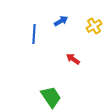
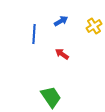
red arrow: moved 11 px left, 5 px up
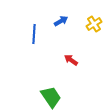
yellow cross: moved 2 px up
red arrow: moved 9 px right, 6 px down
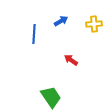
yellow cross: rotated 28 degrees clockwise
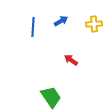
blue line: moved 1 px left, 7 px up
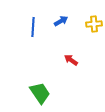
green trapezoid: moved 11 px left, 4 px up
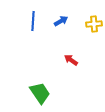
blue line: moved 6 px up
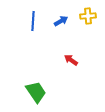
yellow cross: moved 6 px left, 8 px up
green trapezoid: moved 4 px left, 1 px up
